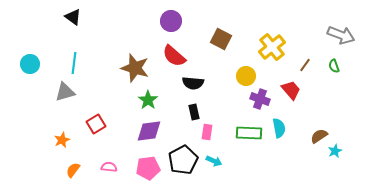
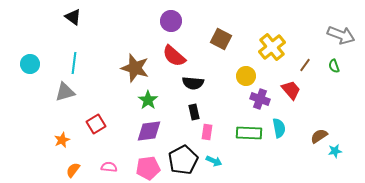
cyan star: rotated 16 degrees clockwise
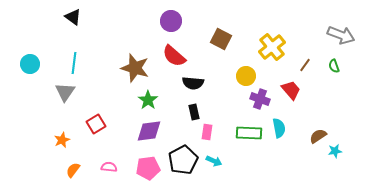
gray triangle: rotated 40 degrees counterclockwise
brown semicircle: moved 1 px left
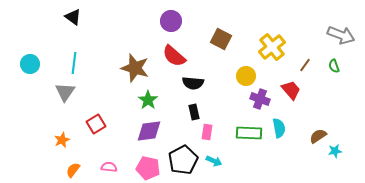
pink pentagon: rotated 20 degrees clockwise
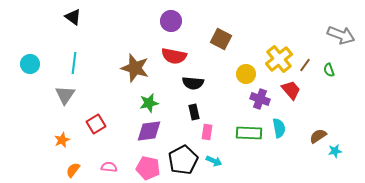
yellow cross: moved 7 px right, 12 px down
red semicircle: rotated 30 degrees counterclockwise
green semicircle: moved 5 px left, 4 px down
yellow circle: moved 2 px up
gray triangle: moved 3 px down
green star: moved 1 px right, 3 px down; rotated 24 degrees clockwise
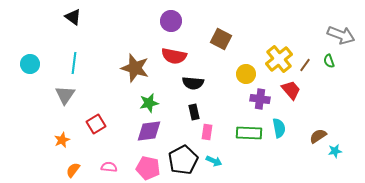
green semicircle: moved 9 px up
purple cross: rotated 12 degrees counterclockwise
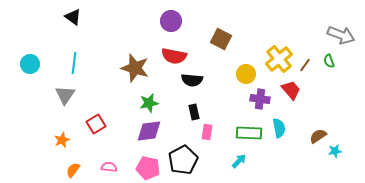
black semicircle: moved 1 px left, 3 px up
cyan arrow: moved 25 px right; rotated 70 degrees counterclockwise
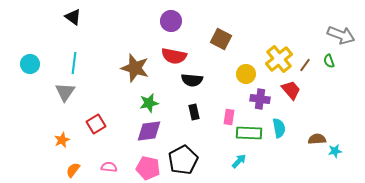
gray triangle: moved 3 px up
pink rectangle: moved 22 px right, 15 px up
brown semicircle: moved 1 px left, 3 px down; rotated 30 degrees clockwise
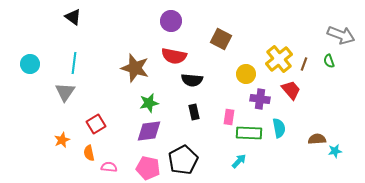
brown line: moved 1 px left, 1 px up; rotated 16 degrees counterclockwise
orange semicircle: moved 16 px right, 17 px up; rotated 49 degrees counterclockwise
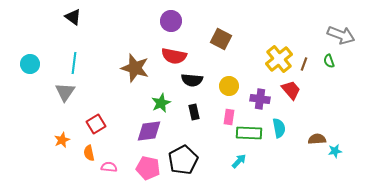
yellow circle: moved 17 px left, 12 px down
green star: moved 12 px right; rotated 12 degrees counterclockwise
